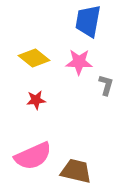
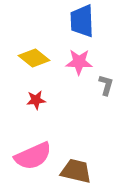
blue trapezoid: moved 6 px left; rotated 12 degrees counterclockwise
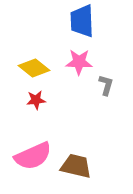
yellow diamond: moved 10 px down
brown trapezoid: moved 5 px up
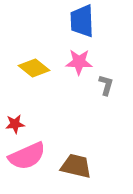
red star: moved 21 px left, 24 px down
pink semicircle: moved 6 px left
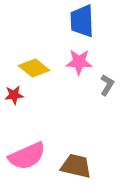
gray L-shape: moved 1 px right; rotated 15 degrees clockwise
red star: moved 1 px left, 29 px up
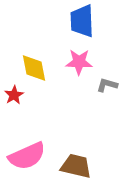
yellow diamond: rotated 40 degrees clockwise
gray L-shape: rotated 105 degrees counterclockwise
red star: rotated 24 degrees counterclockwise
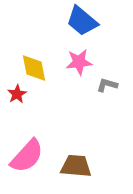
blue trapezoid: rotated 48 degrees counterclockwise
pink star: rotated 8 degrees counterclockwise
red star: moved 3 px right, 1 px up
pink semicircle: rotated 24 degrees counterclockwise
brown trapezoid: rotated 8 degrees counterclockwise
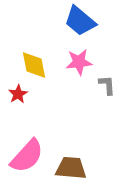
blue trapezoid: moved 2 px left
yellow diamond: moved 3 px up
gray L-shape: rotated 70 degrees clockwise
red star: moved 1 px right
brown trapezoid: moved 5 px left, 2 px down
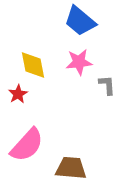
yellow diamond: moved 1 px left
pink semicircle: moved 11 px up
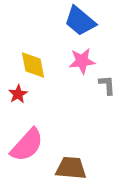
pink star: moved 3 px right, 1 px up
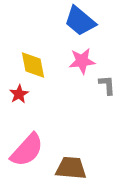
red star: moved 1 px right
pink semicircle: moved 5 px down
